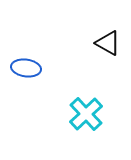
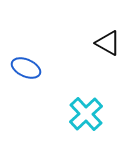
blue ellipse: rotated 16 degrees clockwise
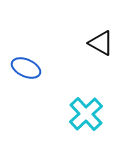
black triangle: moved 7 px left
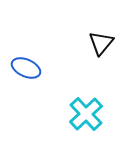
black triangle: rotated 40 degrees clockwise
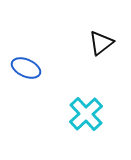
black triangle: rotated 12 degrees clockwise
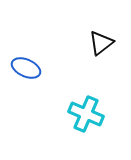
cyan cross: rotated 24 degrees counterclockwise
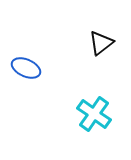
cyan cross: moved 8 px right; rotated 12 degrees clockwise
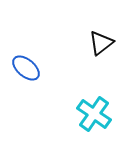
blue ellipse: rotated 16 degrees clockwise
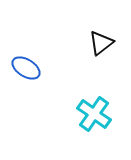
blue ellipse: rotated 8 degrees counterclockwise
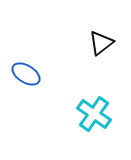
blue ellipse: moved 6 px down
